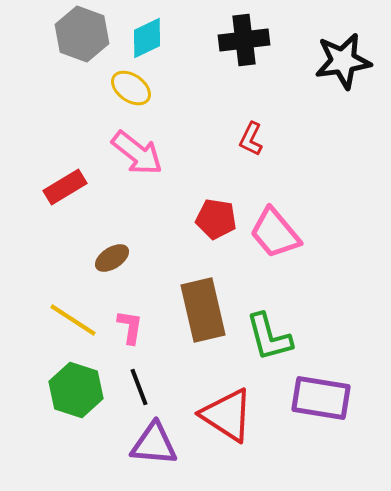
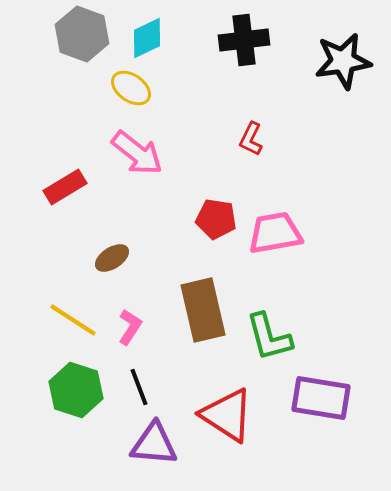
pink trapezoid: rotated 120 degrees clockwise
pink L-shape: rotated 24 degrees clockwise
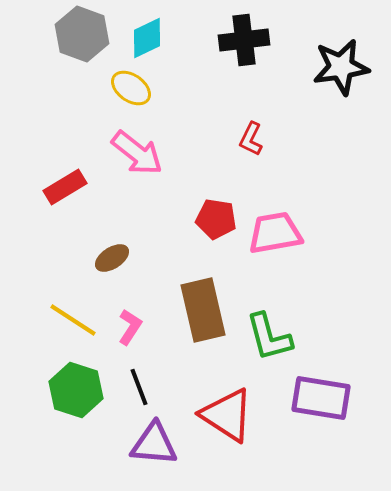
black star: moved 2 px left, 6 px down
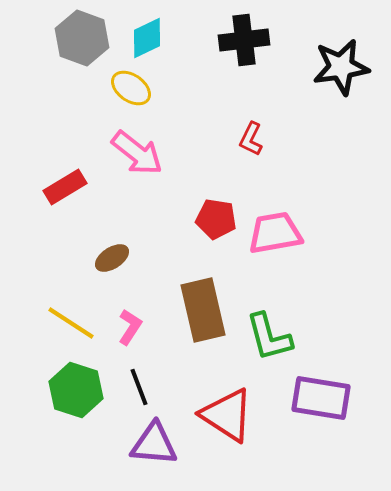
gray hexagon: moved 4 px down
yellow line: moved 2 px left, 3 px down
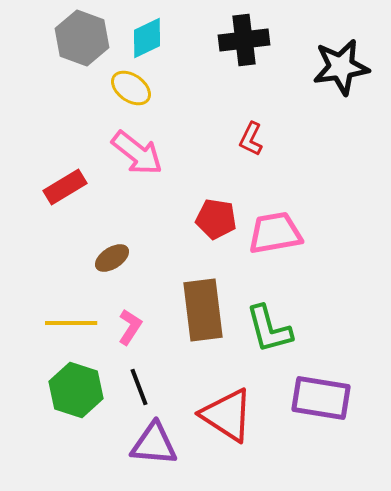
brown rectangle: rotated 6 degrees clockwise
yellow line: rotated 33 degrees counterclockwise
green L-shape: moved 8 px up
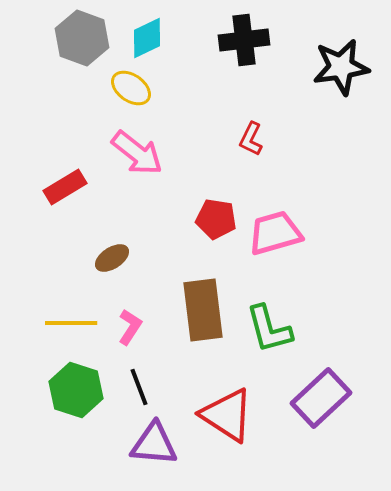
pink trapezoid: rotated 6 degrees counterclockwise
purple rectangle: rotated 52 degrees counterclockwise
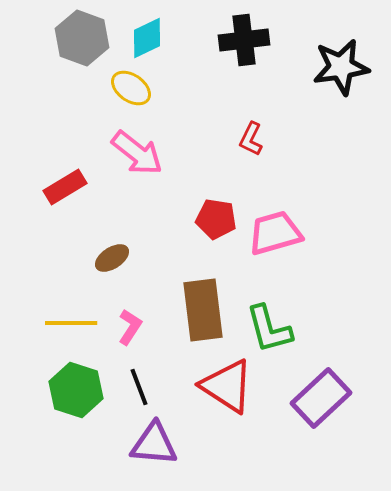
red triangle: moved 29 px up
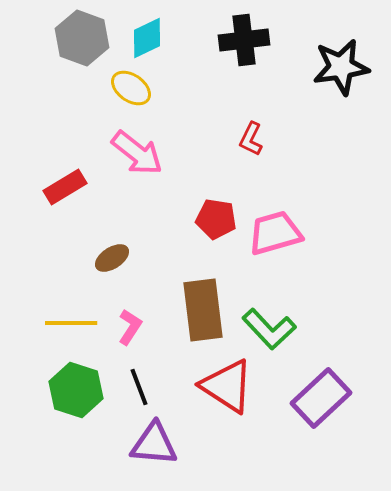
green L-shape: rotated 28 degrees counterclockwise
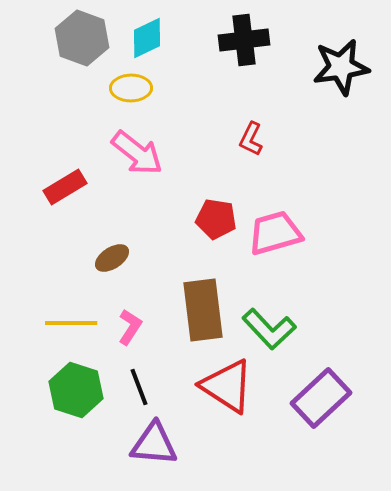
yellow ellipse: rotated 36 degrees counterclockwise
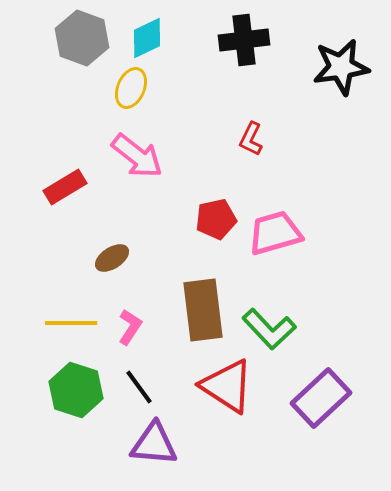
yellow ellipse: rotated 66 degrees counterclockwise
pink arrow: moved 3 px down
red pentagon: rotated 21 degrees counterclockwise
black line: rotated 15 degrees counterclockwise
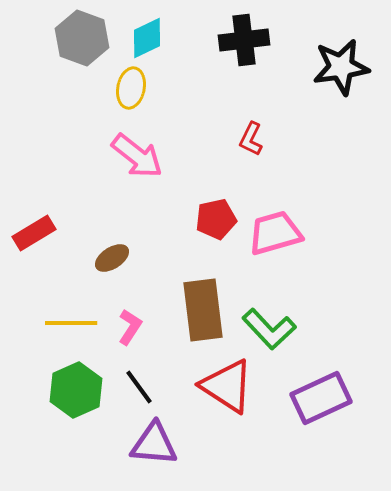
yellow ellipse: rotated 12 degrees counterclockwise
red rectangle: moved 31 px left, 46 px down
green hexagon: rotated 18 degrees clockwise
purple rectangle: rotated 18 degrees clockwise
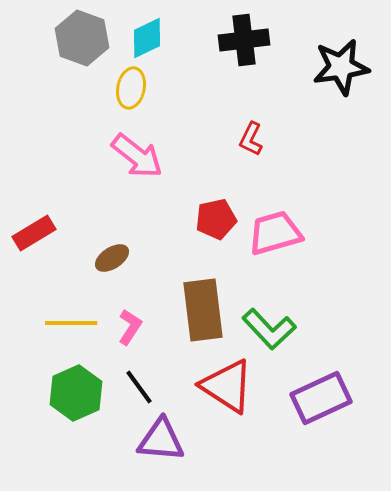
green hexagon: moved 3 px down
purple triangle: moved 7 px right, 4 px up
